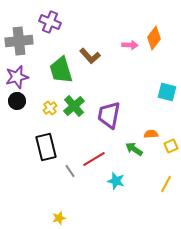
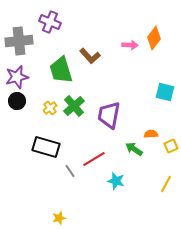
cyan square: moved 2 px left
black rectangle: rotated 60 degrees counterclockwise
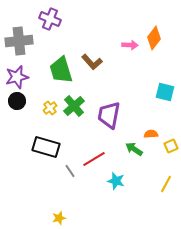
purple cross: moved 3 px up
brown L-shape: moved 2 px right, 6 px down
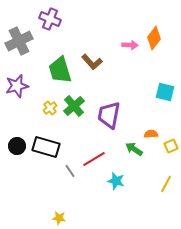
gray cross: rotated 20 degrees counterclockwise
green trapezoid: moved 1 px left
purple star: moved 9 px down
black circle: moved 45 px down
yellow star: rotated 24 degrees clockwise
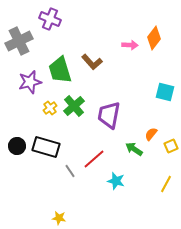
purple star: moved 13 px right, 4 px up
orange semicircle: rotated 48 degrees counterclockwise
red line: rotated 10 degrees counterclockwise
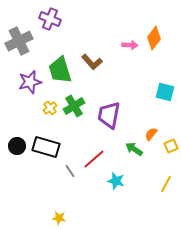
green cross: rotated 10 degrees clockwise
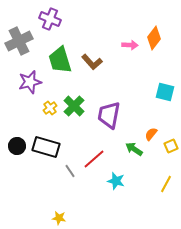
green trapezoid: moved 10 px up
green cross: rotated 15 degrees counterclockwise
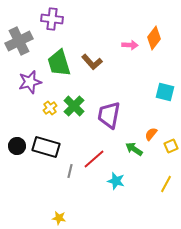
purple cross: moved 2 px right; rotated 15 degrees counterclockwise
green trapezoid: moved 1 px left, 3 px down
gray line: rotated 48 degrees clockwise
